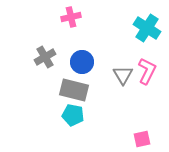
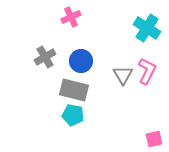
pink cross: rotated 12 degrees counterclockwise
blue circle: moved 1 px left, 1 px up
pink square: moved 12 px right
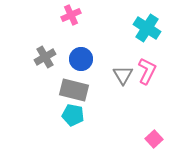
pink cross: moved 2 px up
blue circle: moved 2 px up
pink square: rotated 30 degrees counterclockwise
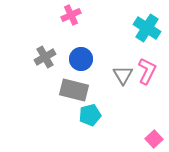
cyan pentagon: moved 17 px right; rotated 25 degrees counterclockwise
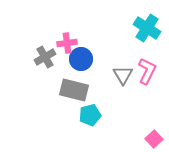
pink cross: moved 4 px left, 28 px down; rotated 18 degrees clockwise
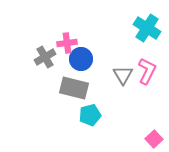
gray rectangle: moved 2 px up
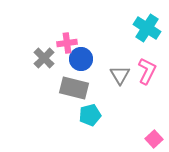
gray cross: moved 1 px left, 1 px down; rotated 15 degrees counterclockwise
gray triangle: moved 3 px left
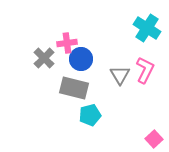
pink L-shape: moved 2 px left, 1 px up
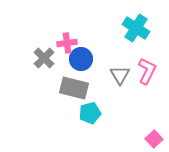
cyan cross: moved 11 px left
pink L-shape: moved 2 px right, 1 px down
cyan pentagon: moved 2 px up
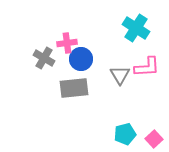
gray cross: rotated 15 degrees counterclockwise
pink L-shape: moved 4 px up; rotated 60 degrees clockwise
gray rectangle: rotated 20 degrees counterclockwise
cyan pentagon: moved 35 px right, 21 px down
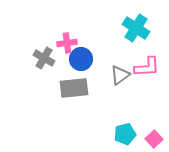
gray triangle: rotated 25 degrees clockwise
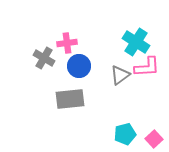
cyan cross: moved 14 px down
blue circle: moved 2 px left, 7 px down
gray rectangle: moved 4 px left, 11 px down
